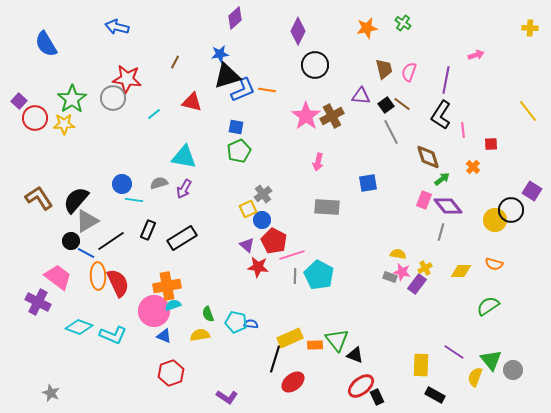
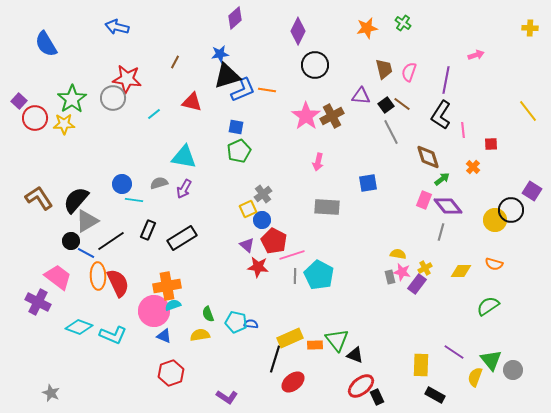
gray rectangle at (390, 277): rotated 56 degrees clockwise
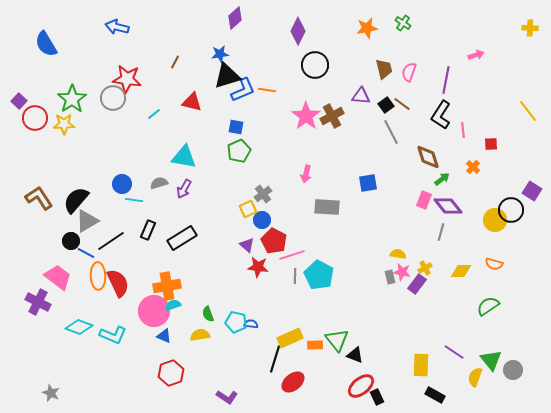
pink arrow at (318, 162): moved 12 px left, 12 px down
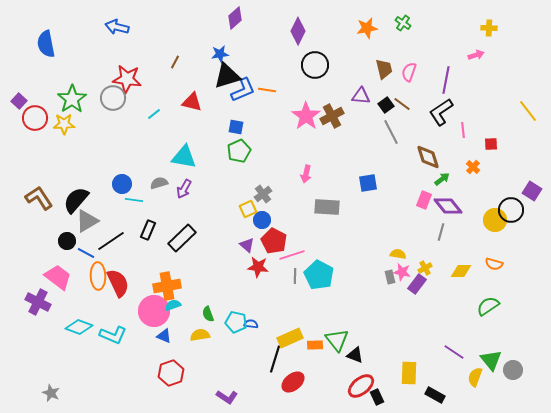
yellow cross at (530, 28): moved 41 px left
blue semicircle at (46, 44): rotated 20 degrees clockwise
black L-shape at (441, 115): moved 3 px up; rotated 24 degrees clockwise
black rectangle at (182, 238): rotated 12 degrees counterclockwise
black circle at (71, 241): moved 4 px left
yellow rectangle at (421, 365): moved 12 px left, 8 px down
